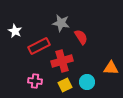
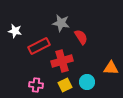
white star: rotated 16 degrees counterclockwise
pink cross: moved 1 px right, 4 px down
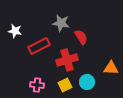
red cross: moved 5 px right, 1 px up
pink cross: moved 1 px right
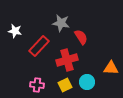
red rectangle: rotated 20 degrees counterclockwise
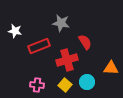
red semicircle: moved 4 px right, 5 px down
red rectangle: rotated 25 degrees clockwise
yellow square: rotated 24 degrees counterclockwise
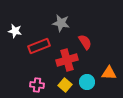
orange triangle: moved 2 px left, 5 px down
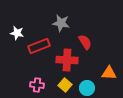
white star: moved 2 px right, 2 px down
red cross: rotated 20 degrees clockwise
cyan circle: moved 6 px down
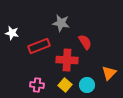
white star: moved 5 px left
orange triangle: rotated 49 degrees counterclockwise
cyan circle: moved 3 px up
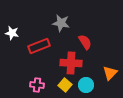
red cross: moved 4 px right, 3 px down
orange triangle: moved 1 px right
cyan circle: moved 1 px left
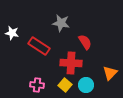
red rectangle: rotated 55 degrees clockwise
